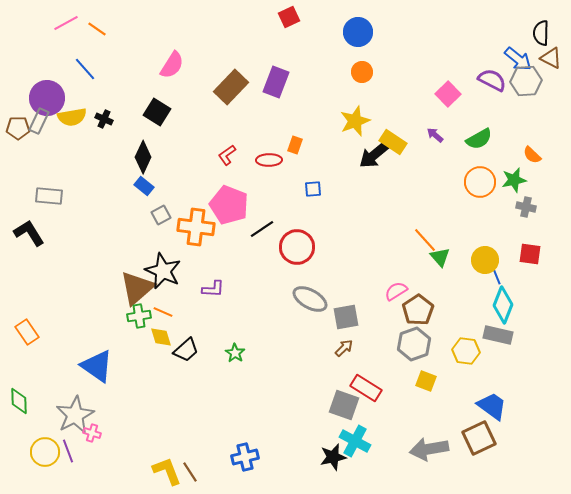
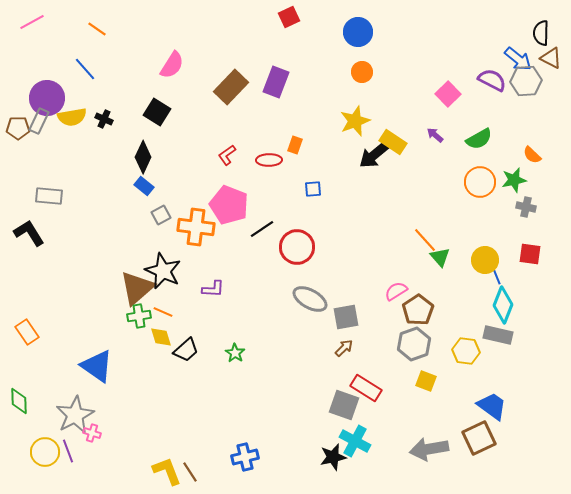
pink line at (66, 23): moved 34 px left, 1 px up
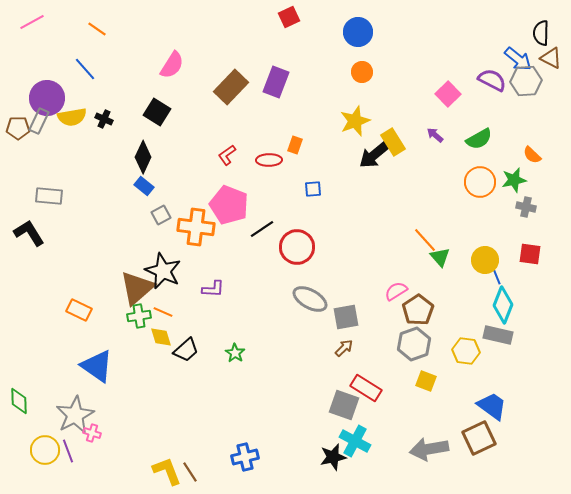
yellow rectangle at (393, 142): rotated 24 degrees clockwise
orange rectangle at (27, 332): moved 52 px right, 22 px up; rotated 30 degrees counterclockwise
yellow circle at (45, 452): moved 2 px up
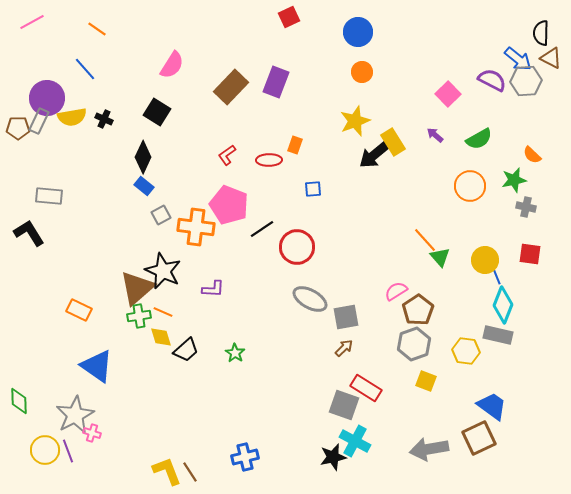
orange circle at (480, 182): moved 10 px left, 4 px down
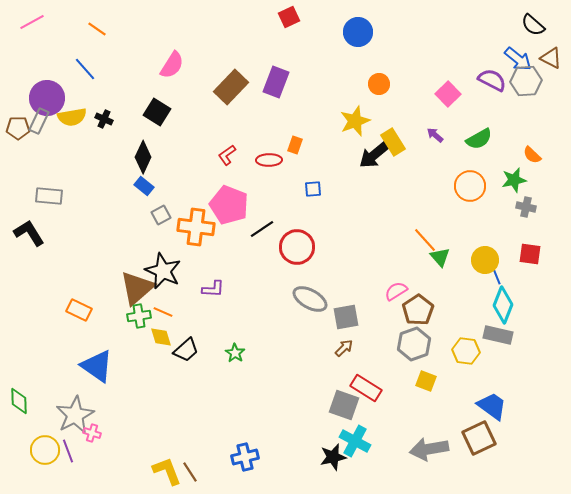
black semicircle at (541, 33): moved 8 px left, 8 px up; rotated 50 degrees counterclockwise
orange circle at (362, 72): moved 17 px right, 12 px down
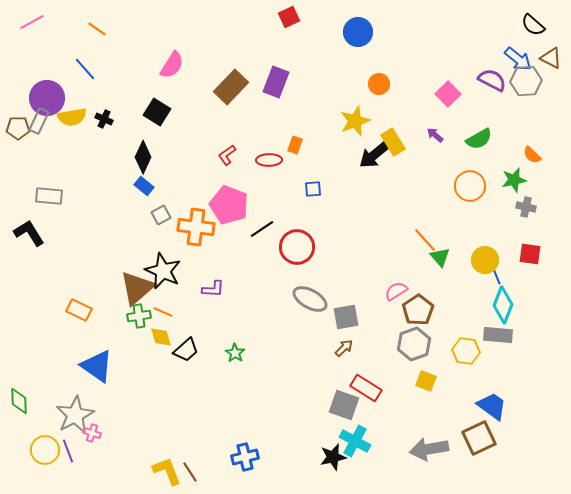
gray rectangle at (498, 335): rotated 8 degrees counterclockwise
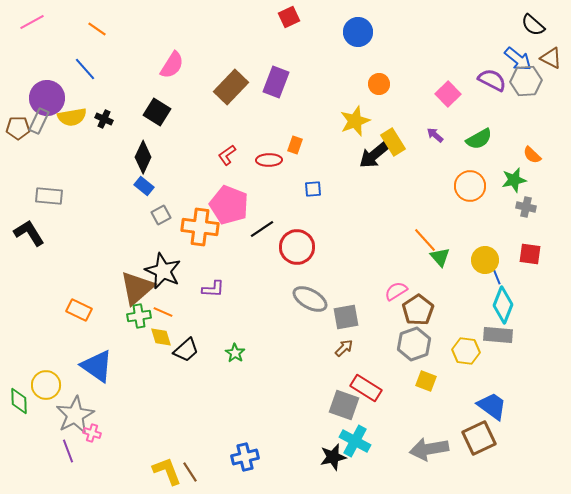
orange cross at (196, 227): moved 4 px right
yellow circle at (45, 450): moved 1 px right, 65 px up
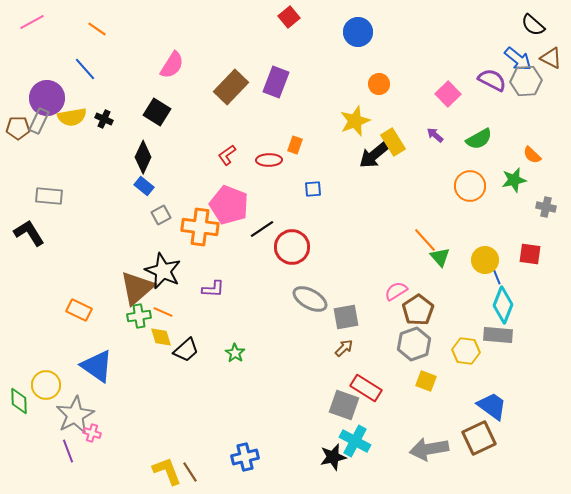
red square at (289, 17): rotated 15 degrees counterclockwise
gray cross at (526, 207): moved 20 px right
red circle at (297, 247): moved 5 px left
